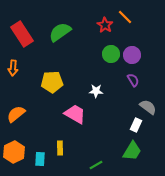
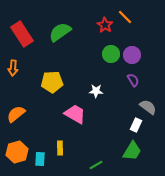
orange hexagon: moved 3 px right; rotated 10 degrees clockwise
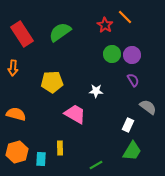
green circle: moved 1 px right
orange semicircle: rotated 54 degrees clockwise
white rectangle: moved 8 px left
cyan rectangle: moved 1 px right
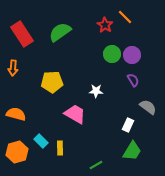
cyan rectangle: moved 18 px up; rotated 48 degrees counterclockwise
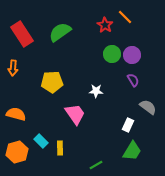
pink trapezoid: rotated 25 degrees clockwise
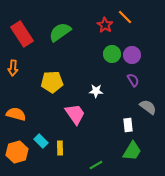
white rectangle: rotated 32 degrees counterclockwise
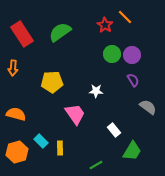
white rectangle: moved 14 px left, 5 px down; rotated 32 degrees counterclockwise
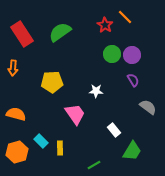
green line: moved 2 px left
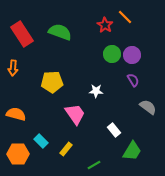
green semicircle: rotated 55 degrees clockwise
yellow rectangle: moved 6 px right, 1 px down; rotated 40 degrees clockwise
orange hexagon: moved 1 px right, 2 px down; rotated 15 degrees clockwise
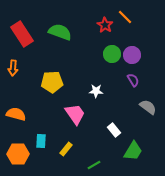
cyan rectangle: rotated 48 degrees clockwise
green trapezoid: moved 1 px right
